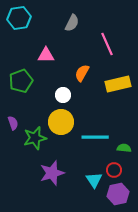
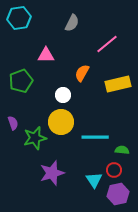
pink line: rotated 75 degrees clockwise
green semicircle: moved 2 px left, 2 px down
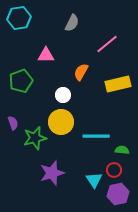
orange semicircle: moved 1 px left, 1 px up
cyan line: moved 1 px right, 1 px up
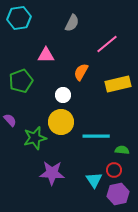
purple semicircle: moved 3 px left, 3 px up; rotated 24 degrees counterclockwise
purple star: rotated 20 degrees clockwise
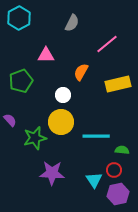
cyan hexagon: rotated 20 degrees counterclockwise
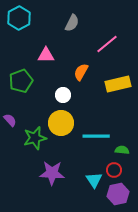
yellow circle: moved 1 px down
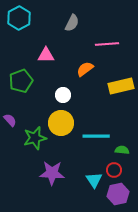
pink line: rotated 35 degrees clockwise
orange semicircle: moved 4 px right, 3 px up; rotated 24 degrees clockwise
yellow rectangle: moved 3 px right, 2 px down
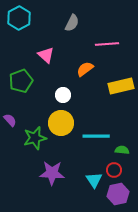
pink triangle: rotated 42 degrees clockwise
